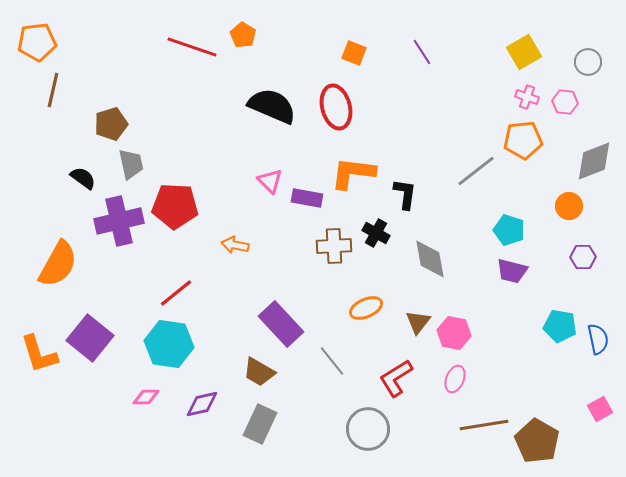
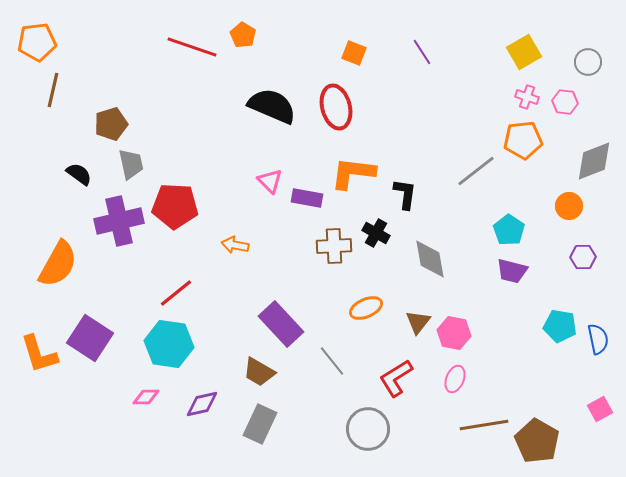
black semicircle at (83, 178): moved 4 px left, 4 px up
cyan pentagon at (509, 230): rotated 16 degrees clockwise
purple square at (90, 338): rotated 6 degrees counterclockwise
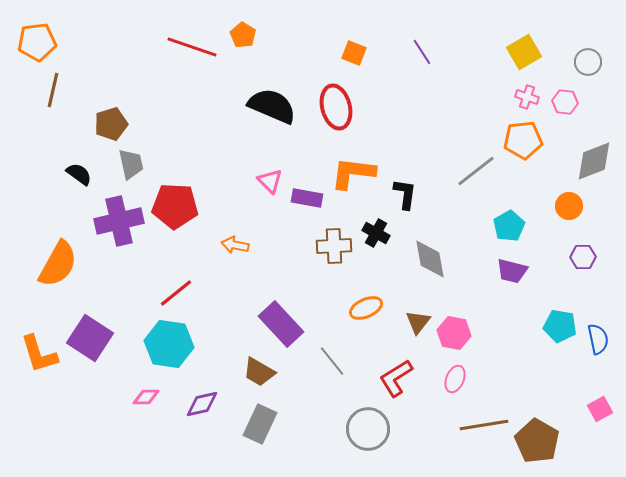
cyan pentagon at (509, 230): moved 4 px up; rotated 8 degrees clockwise
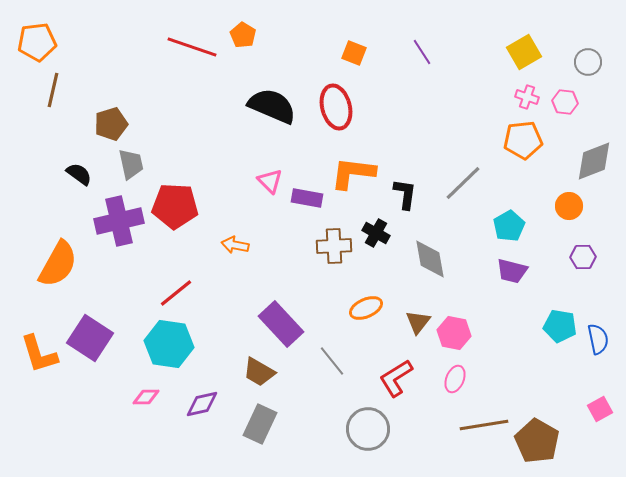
gray line at (476, 171): moved 13 px left, 12 px down; rotated 6 degrees counterclockwise
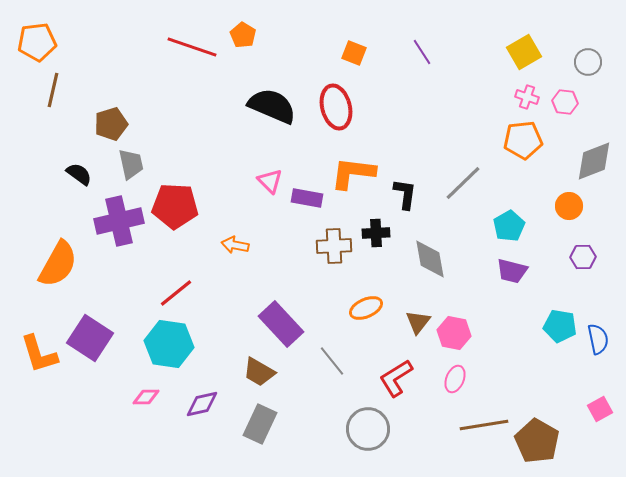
black cross at (376, 233): rotated 32 degrees counterclockwise
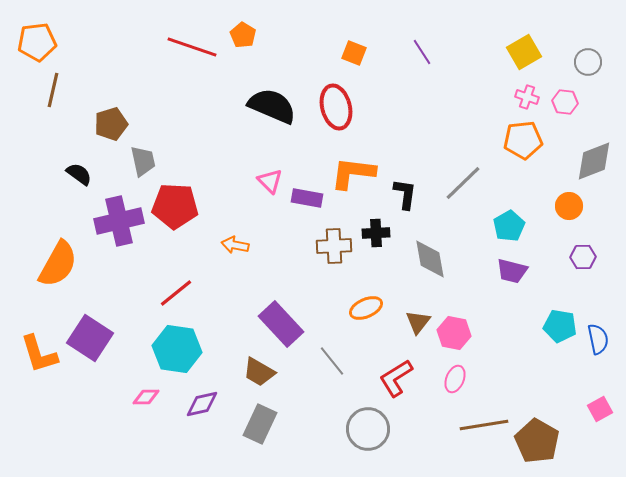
gray trapezoid at (131, 164): moved 12 px right, 3 px up
cyan hexagon at (169, 344): moved 8 px right, 5 px down
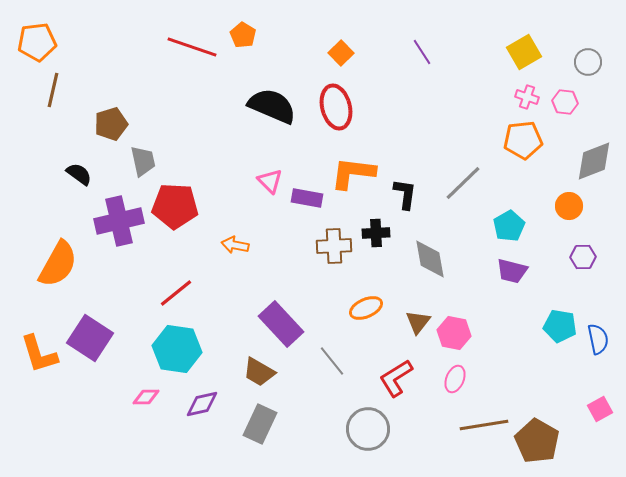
orange square at (354, 53): moved 13 px left; rotated 25 degrees clockwise
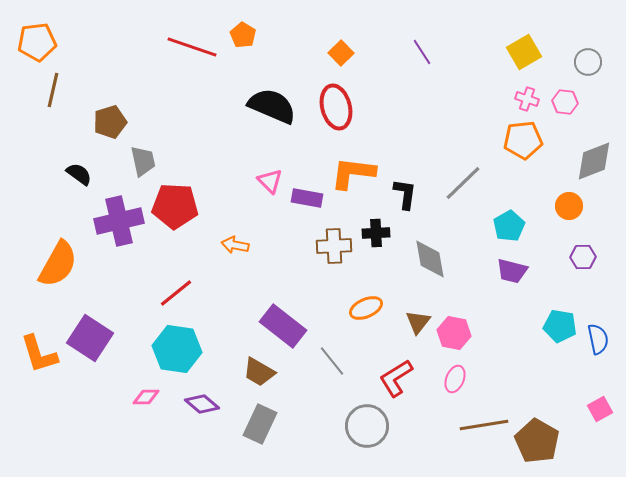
pink cross at (527, 97): moved 2 px down
brown pentagon at (111, 124): moved 1 px left, 2 px up
purple rectangle at (281, 324): moved 2 px right, 2 px down; rotated 9 degrees counterclockwise
purple diamond at (202, 404): rotated 52 degrees clockwise
gray circle at (368, 429): moved 1 px left, 3 px up
